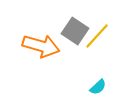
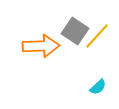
orange arrow: rotated 18 degrees counterclockwise
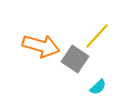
gray square: moved 28 px down
orange arrow: rotated 18 degrees clockwise
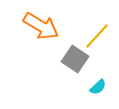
orange arrow: moved 20 px up; rotated 15 degrees clockwise
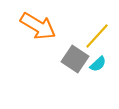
orange arrow: moved 3 px left
cyan semicircle: moved 23 px up
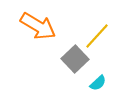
gray square: rotated 12 degrees clockwise
cyan semicircle: moved 19 px down
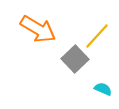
orange arrow: moved 3 px down
cyan semicircle: moved 5 px right, 6 px down; rotated 114 degrees counterclockwise
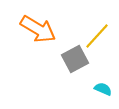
gray square: rotated 16 degrees clockwise
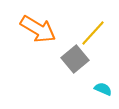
yellow line: moved 4 px left, 3 px up
gray square: rotated 12 degrees counterclockwise
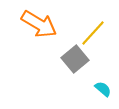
orange arrow: moved 1 px right, 5 px up
cyan semicircle: rotated 18 degrees clockwise
